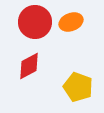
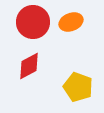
red circle: moved 2 px left
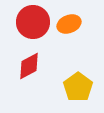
orange ellipse: moved 2 px left, 2 px down
yellow pentagon: rotated 16 degrees clockwise
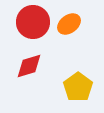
orange ellipse: rotated 15 degrees counterclockwise
red diamond: rotated 12 degrees clockwise
